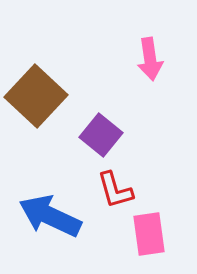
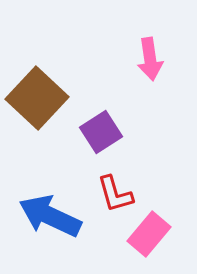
brown square: moved 1 px right, 2 px down
purple square: moved 3 px up; rotated 18 degrees clockwise
red L-shape: moved 4 px down
pink rectangle: rotated 48 degrees clockwise
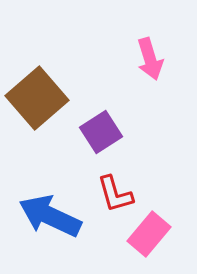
pink arrow: rotated 9 degrees counterclockwise
brown square: rotated 6 degrees clockwise
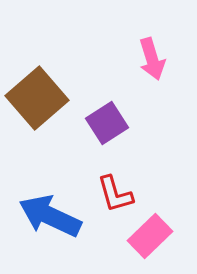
pink arrow: moved 2 px right
purple square: moved 6 px right, 9 px up
pink rectangle: moved 1 px right, 2 px down; rotated 6 degrees clockwise
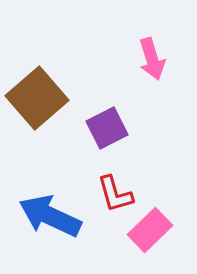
purple square: moved 5 px down; rotated 6 degrees clockwise
pink rectangle: moved 6 px up
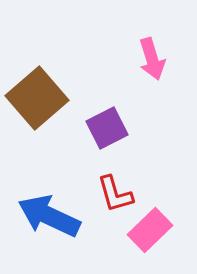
blue arrow: moved 1 px left
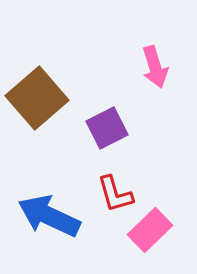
pink arrow: moved 3 px right, 8 px down
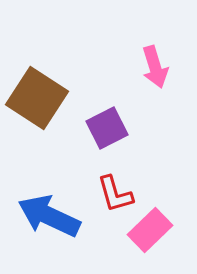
brown square: rotated 16 degrees counterclockwise
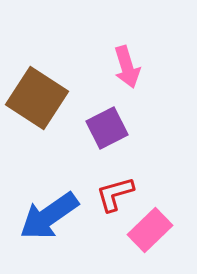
pink arrow: moved 28 px left
red L-shape: rotated 90 degrees clockwise
blue arrow: rotated 60 degrees counterclockwise
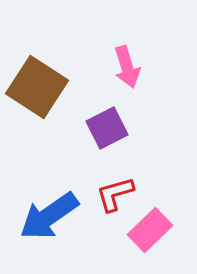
brown square: moved 11 px up
